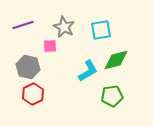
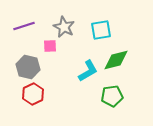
purple line: moved 1 px right, 1 px down
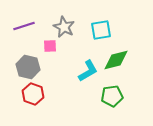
red hexagon: rotated 15 degrees counterclockwise
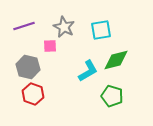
green pentagon: rotated 25 degrees clockwise
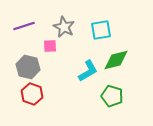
red hexagon: moved 1 px left
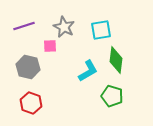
green diamond: rotated 68 degrees counterclockwise
red hexagon: moved 1 px left, 9 px down
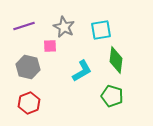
cyan L-shape: moved 6 px left
red hexagon: moved 2 px left; rotated 20 degrees clockwise
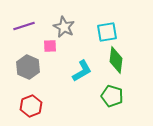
cyan square: moved 6 px right, 2 px down
gray hexagon: rotated 10 degrees clockwise
red hexagon: moved 2 px right, 3 px down
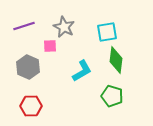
red hexagon: rotated 20 degrees clockwise
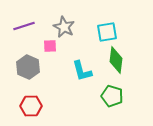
cyan L-shape: rotated 105 degrees clockwise
